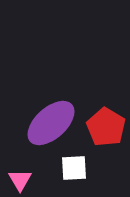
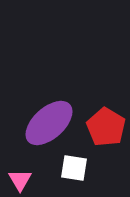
purple ellipse: moved 2 px left
white square: rotated 12 degrees clockwise
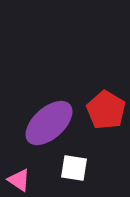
red pentagon: moved 17 px up
pink triangle: moved 1 px left; rotated 25 degrees counterclockwise
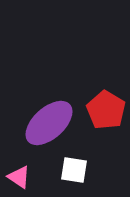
white square: moved 2 px down
pink triangle: moved 3 px up
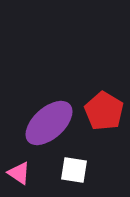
red pentagon: moved 2 px left, 1 px down
pink triangle: moved 4 px up
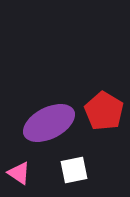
purple ellipse: rotated 15 degrees clockwise
white square: rotated 20 degrees counterclockwise
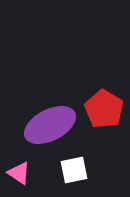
red pentagon: moved 2 px up
purple ellipse: moved 1 px right, 2 px down
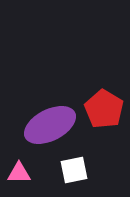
pink triangle: rotated 35 degrees counterclockwise
